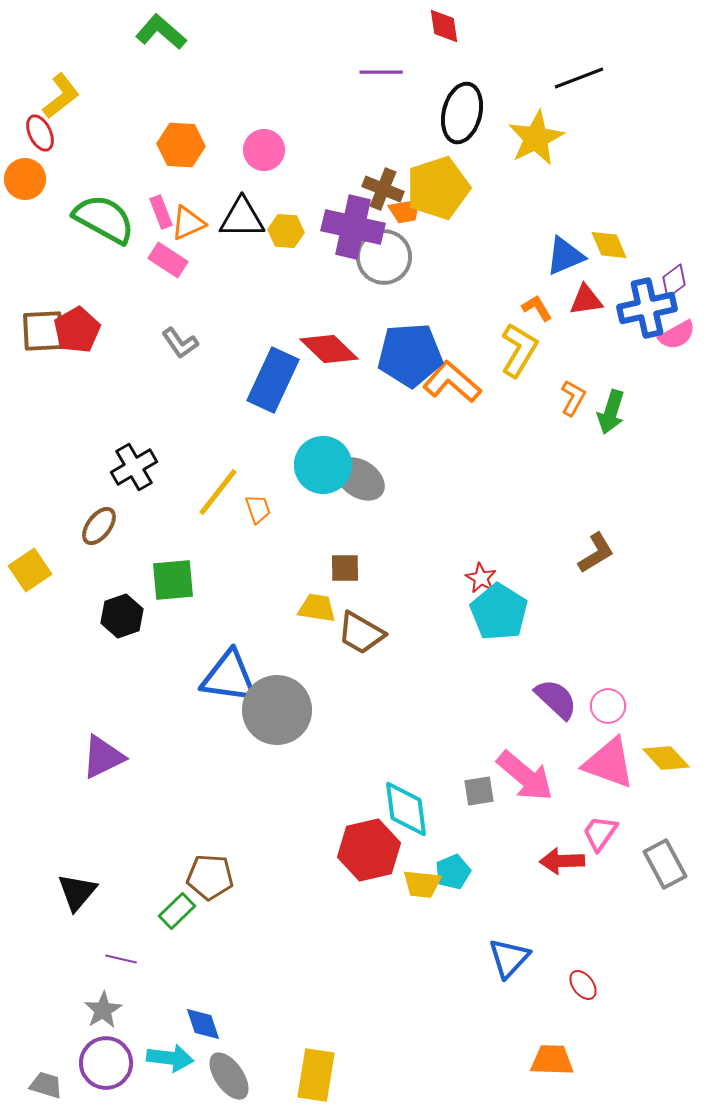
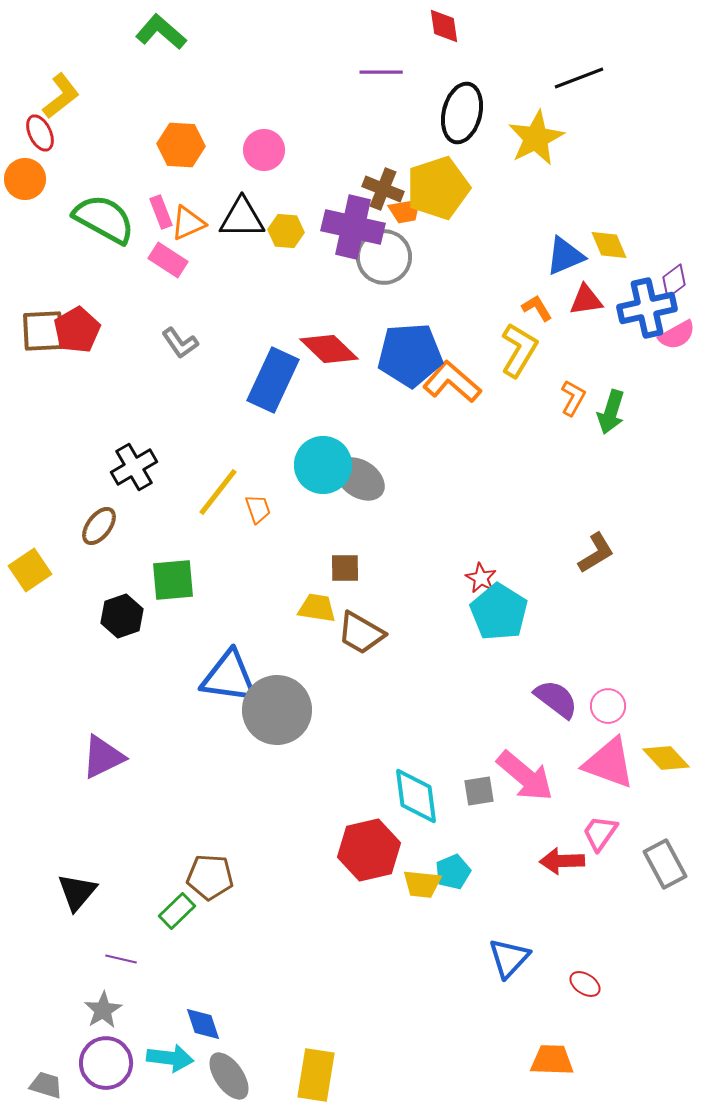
purple semicircle at (556, 699): rotated 6 degrees counterclockwise
cyan diamond at (406, 809): moved 10 px right, 13 px up
red ellipse at (583, 985): moved 2 px right, 1 px up; rotated 20 degrees counterclockwise
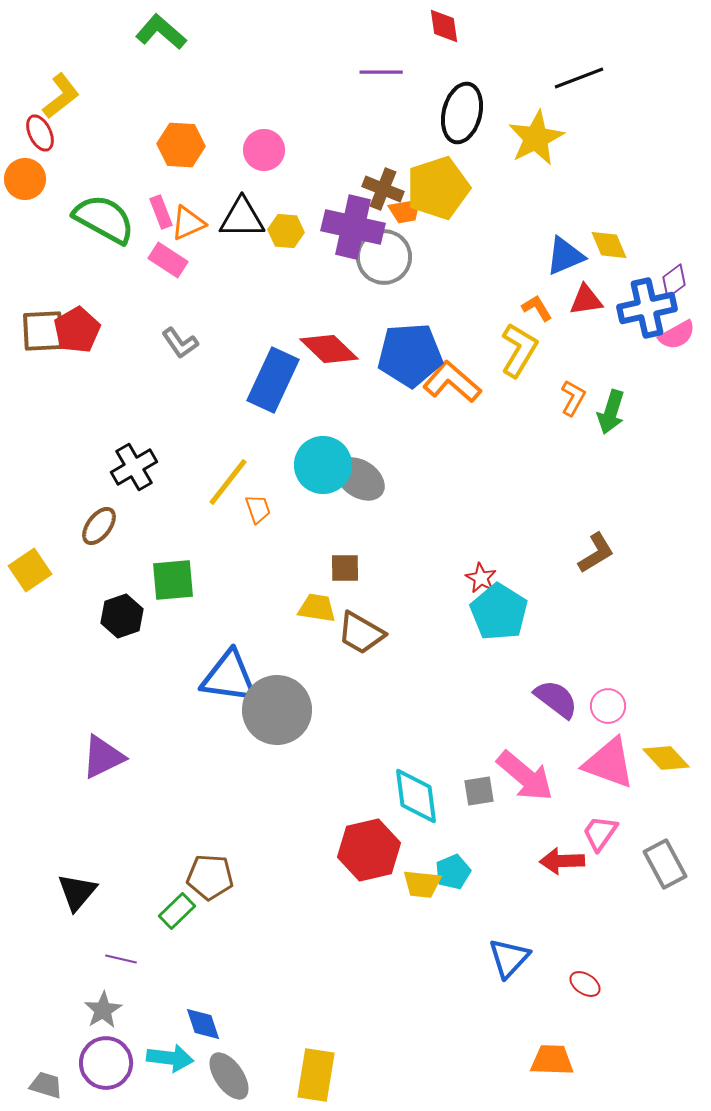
yellow line at (218, 492): moved 10 px right, 10 px up
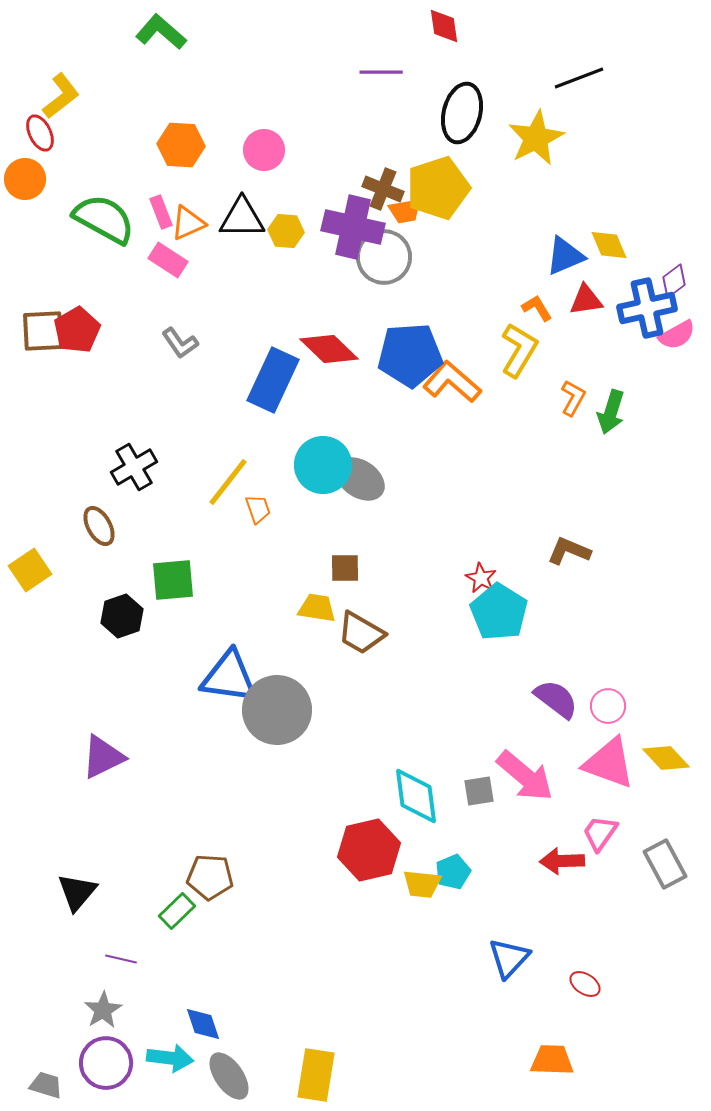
brown ellipse at (99, 526): rotated 66 degrees counterclockwise
brown L-shape at (596, 553): moved 27 px left, 2 px up; rotated 126 degrees counterclockwise
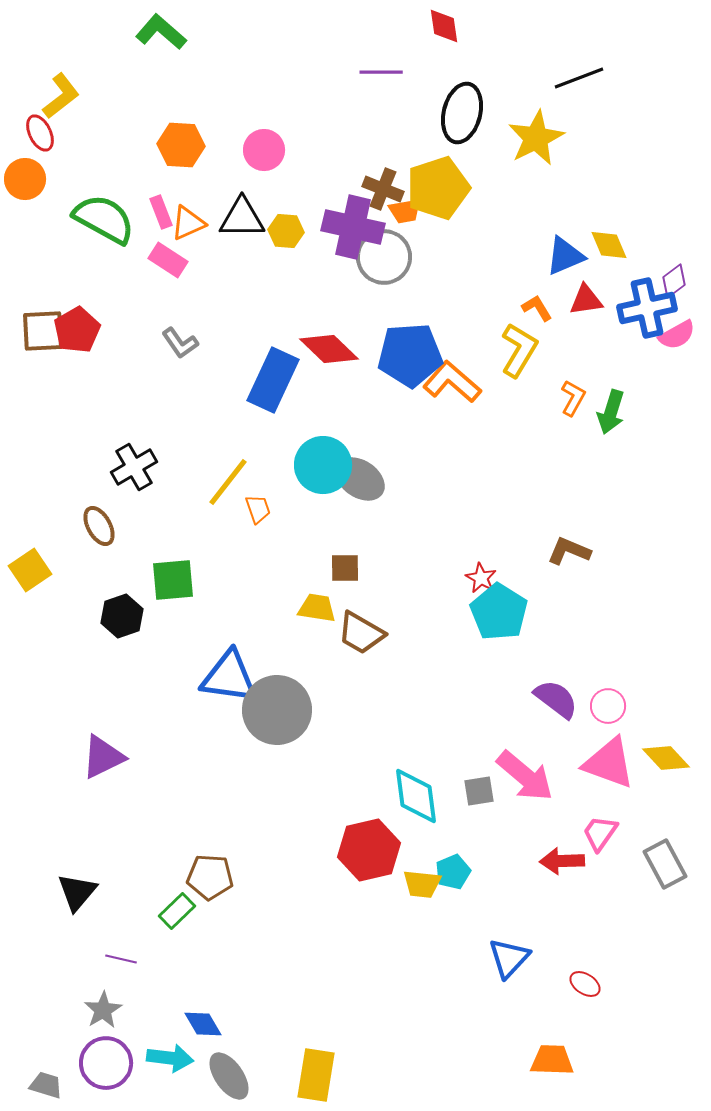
blue diamond at (203, 1024): rotated 12 degrees counterclockwise
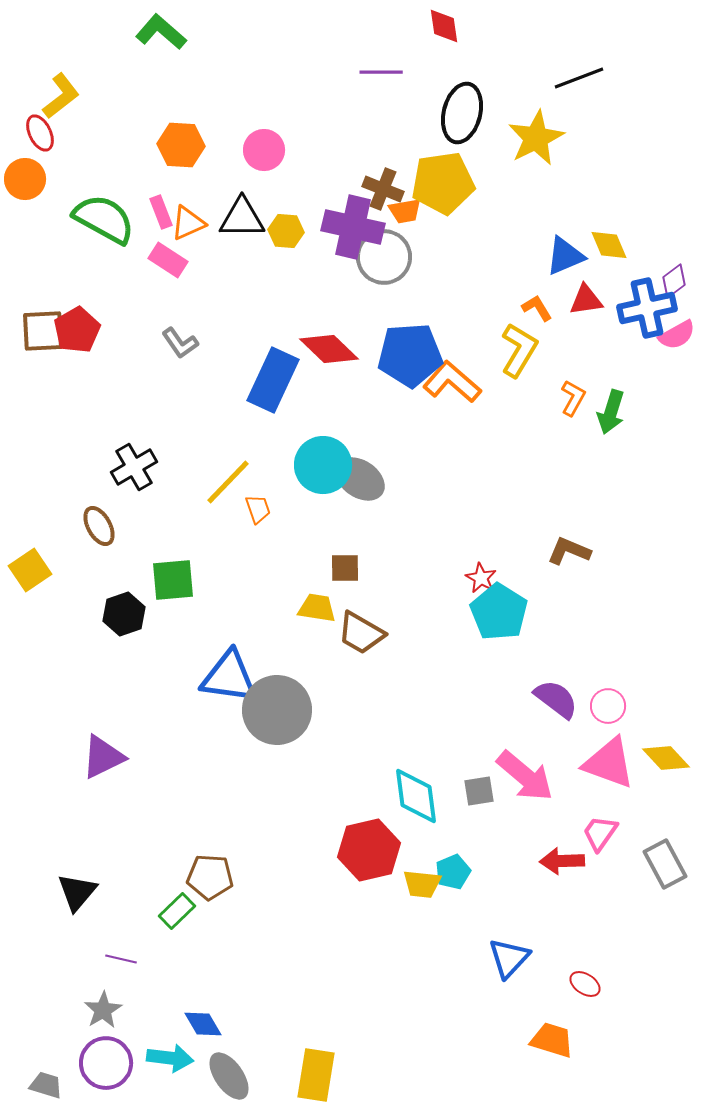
yellow pentagon at (438, 188): moved 5 px right, 5 px up; rotated 10 degrees clockwise
yellow line at (228, 482): rotated 6 degrees clockwise
black hexagon at (122, 616): moved 2 px right, 2 px up
orange trapezoid at (552, 1060): moved 20 px up; rotated 15 degrees clockwise
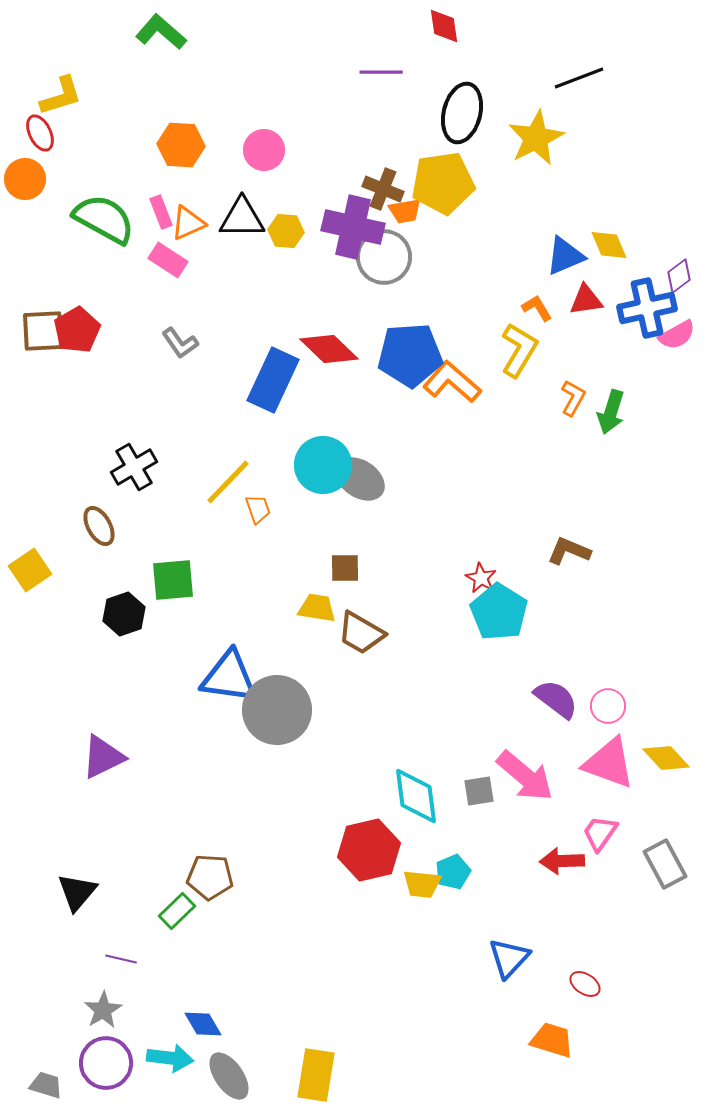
yellow L-shape at (61, 96): rotated 21 degrees clockwise
purple diamond at (674, 281): moved 5 px right, 5 px up
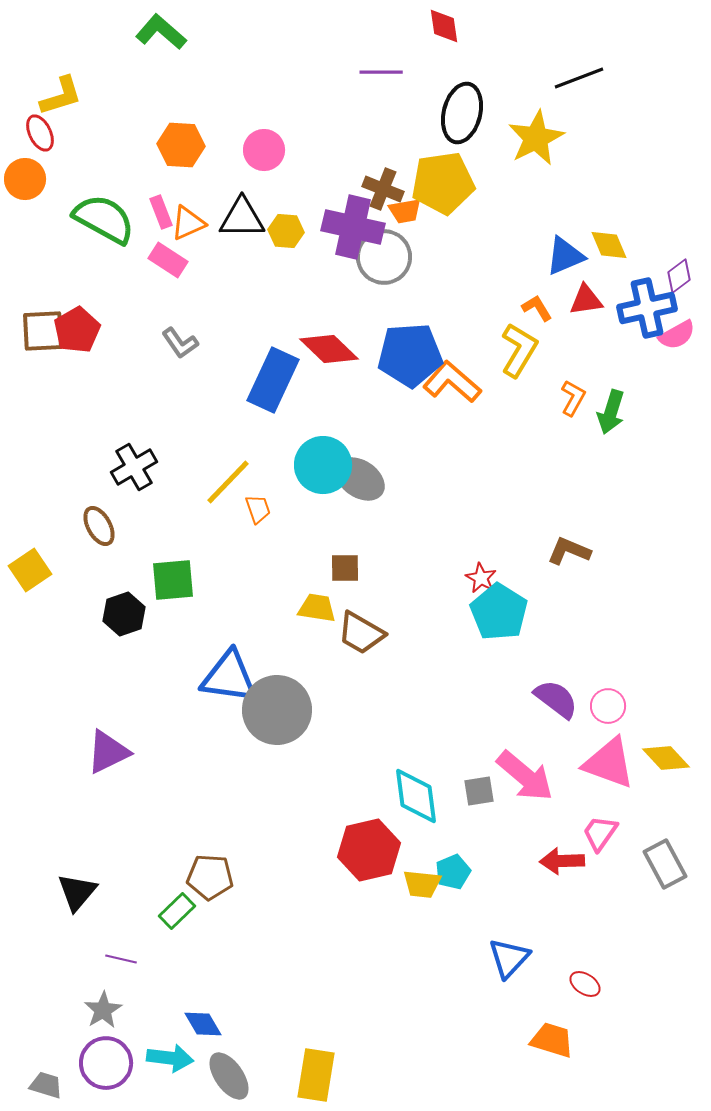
purple triangle at (103, 757): moved 5 px right, 5 px up
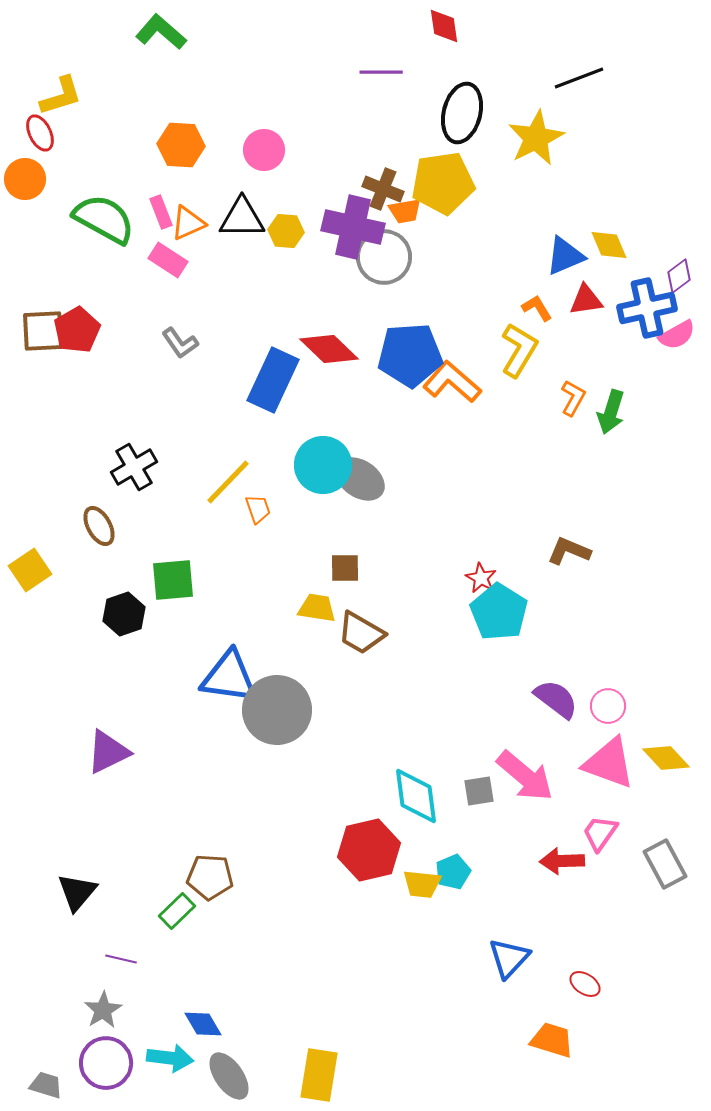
yellow rectangle at (316, 1075): moved 3 px right
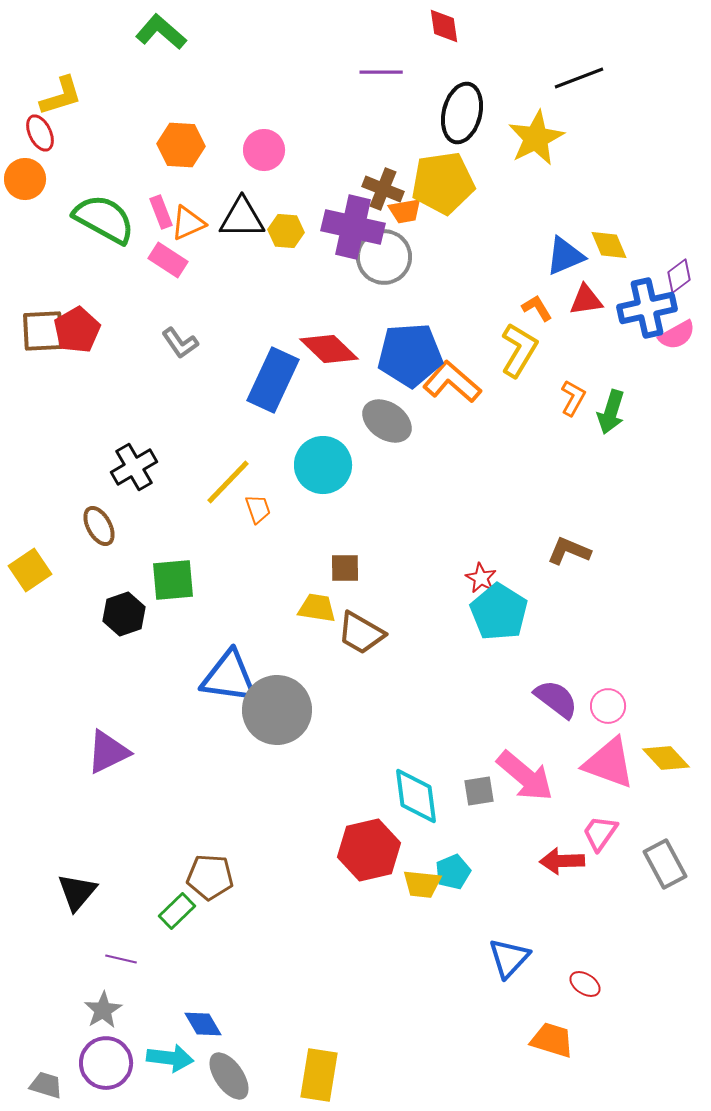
gray ellipse at (360, 479): moved 27 px right, 58 px up
